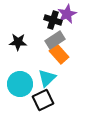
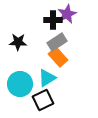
black cross: rotated 18 degrees counterclockwise
gray rectangle: moved 2 px right, 2 px down
orange rectangle: moved 1 px left, 3 px down
cyan triangle: rotated 12 degrees clockwise
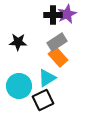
black cross: moved 5 px up
cyan circle: moved 1 px left, 2 px down
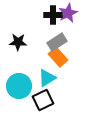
purple star: moved 1 px right, 1 px up
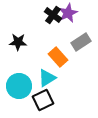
black cross: rotated 36 degrees clockwise
gray rectangle: moved 24 px right
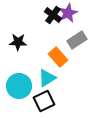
gray rectangle: moved 4 px left, 2 px up
black square: moved 1 px right, 1 px down
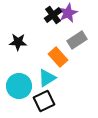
black cross: rotated 18 degrees clockwise
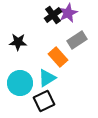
cyan circle: moved 1 px right, 3 px up
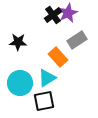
black square: rotated 15 degrees clockwise
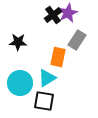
gray rectangle: rotated 24 degrees counterclockwise
orange rectangle: rotated 54 degrees clockwise
black square: rotated 20 degrees clockwise
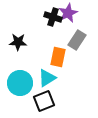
black cross: moved 2 px down; rotated 36 degrees counterclockwise
black square: rotated 30 degrees counterclockwise
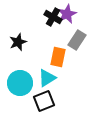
purple star: moved 1 px left, 1 px down
black cross: rotated 12 degrees clockwise
black star: rotated 24 degrees counterclockwise
